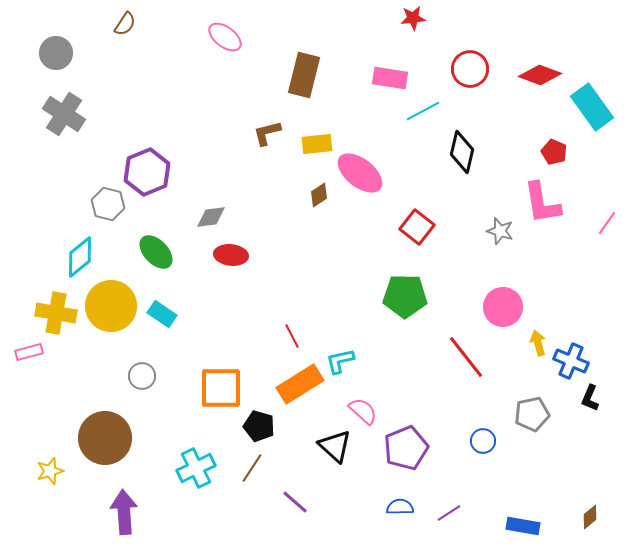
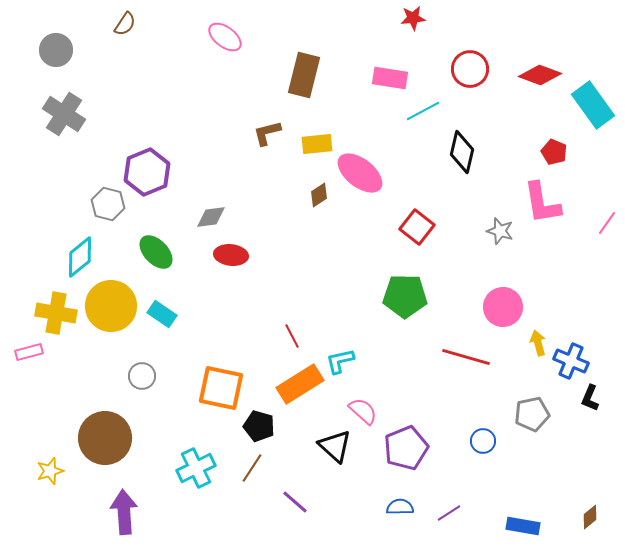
gray circle at (56, 53): moved 3 px up
cyan rectangle at (592, 107): moved 1 px right, 2 px up
red line at (466, 357): rotated 36 degrees counterclockwise
orange square at (221, 388): rotated 12 degrees clockwise
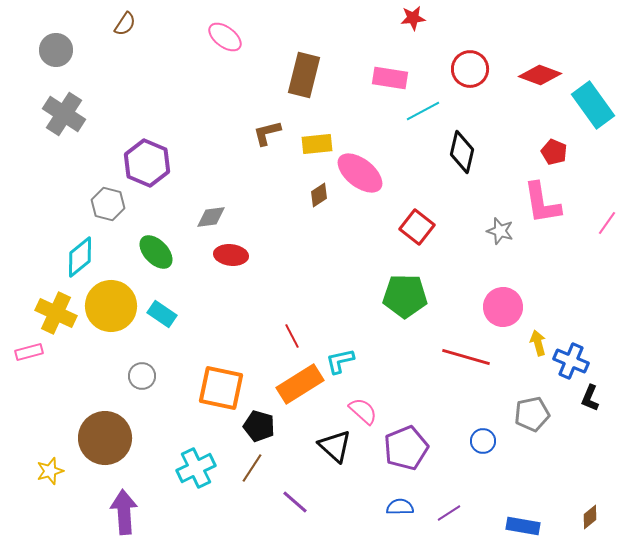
purple hexagon at (147, 172): moved 9 px up; rotated 15 degrees counterclockwise
yellow cross at (56, 313): rotated 15 degrees clockwise
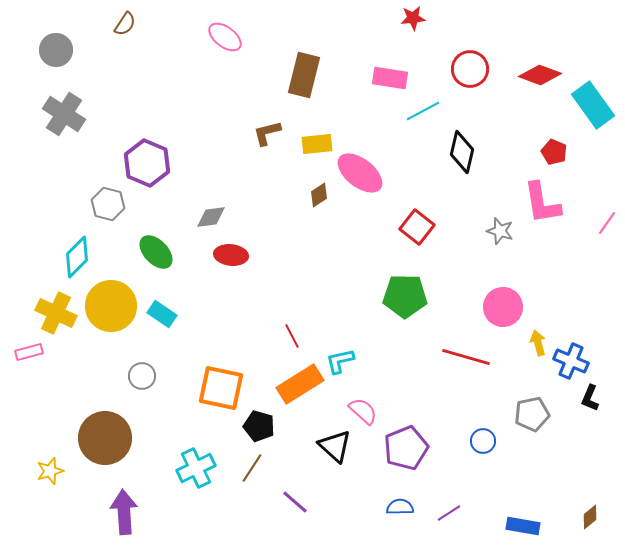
cyan diamond at (80, 257): moved 3 px left; rotated 6 degrees counterclockwise
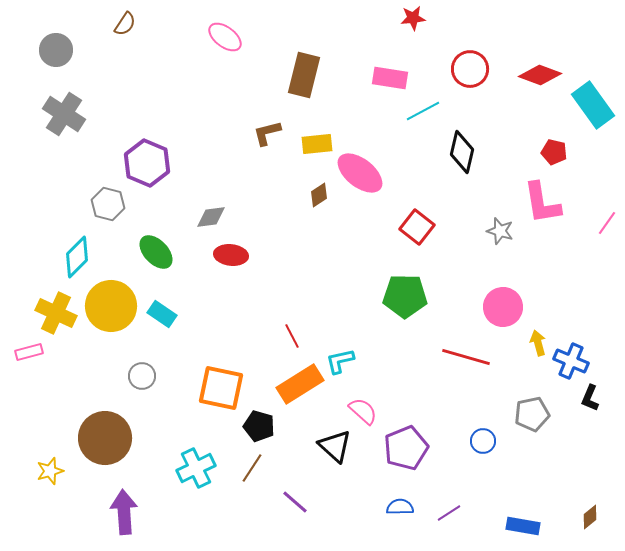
red pentagon at (554, 152): rotated 10 degrees counterclockwise
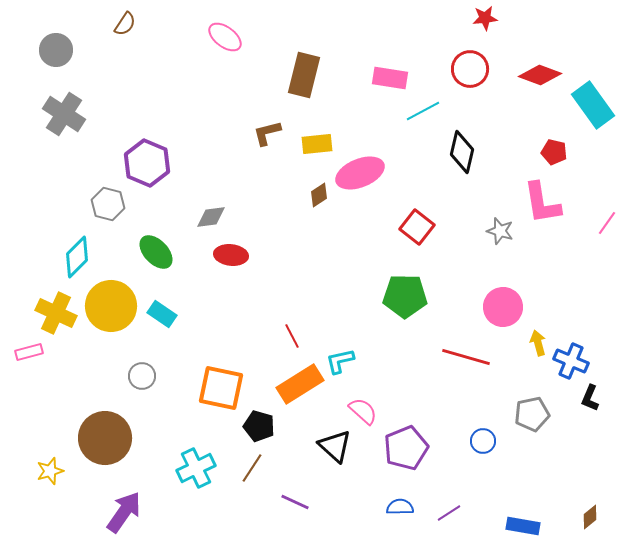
red star at (413, 18): moved 72 px right
pink ellipse at (360, 173): rotated 60 degrees counterclockwise
purple line at (295, 502): rotated 16 degrees counterclockwise
purple arrow at (124, 512): rotated 39 degrees clockwise
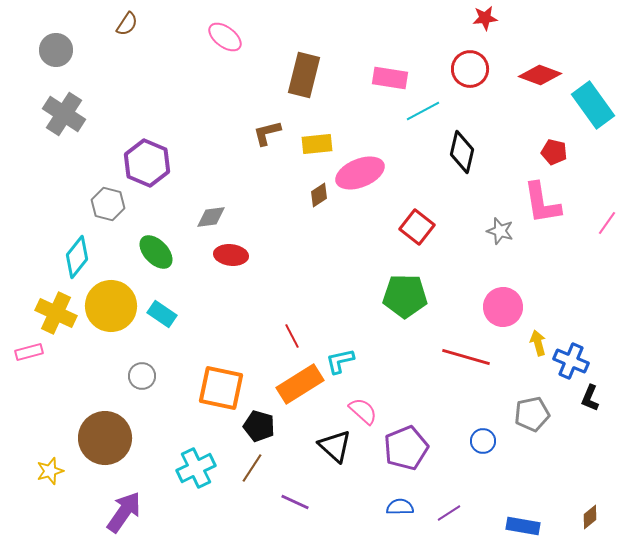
brown semicircle at (125, 24): moved 2 px right
cyan diamond at (77, 257): rotated 6 degrees counterclockwise
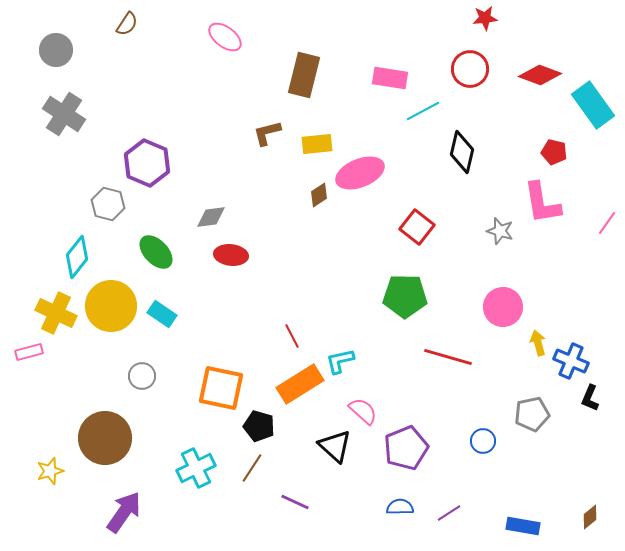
red line at (466, 357): moved 18 px left
